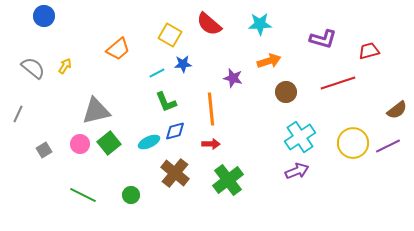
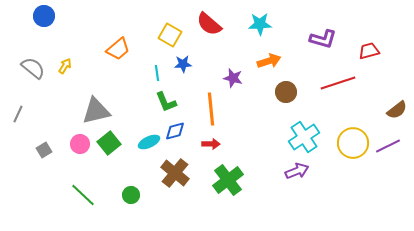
cyan line: rotated 70 degrees counterclockwise
cyan cross: moved 4 px right
green line: rotated 16 degrees clockwise
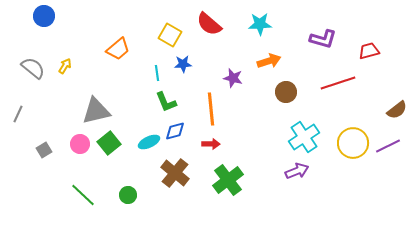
green circle: moved 3 px left
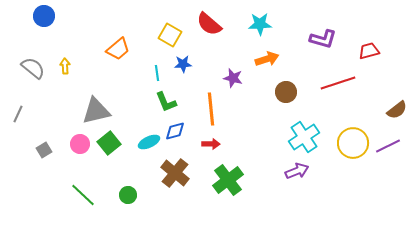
orange arrow: moved 2 px left, 2 px up
yellow arrow: rotated 35 degrees counterclockwise
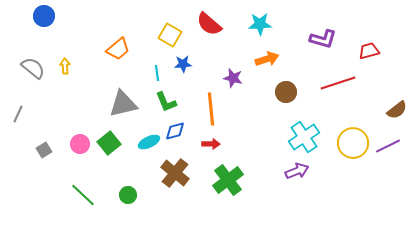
gray triangle: moved 27 px right, 7 px up
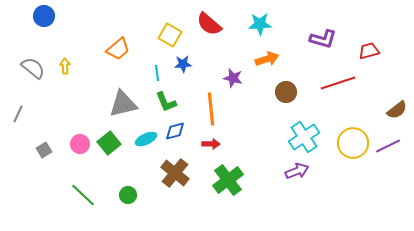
cyan ellipse: moved 3 px left, 3 px up
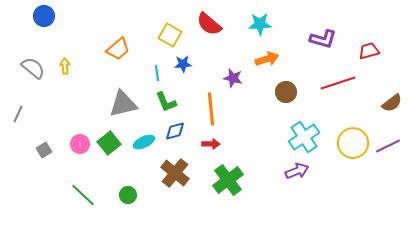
brown semicircle: moved 5 px left, 7 px up
cyan ellipse: moved 2 px left, 3 px down
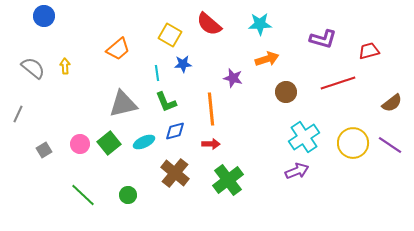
purple line: moved 2 px right, 1 px up; rotated 60 degrees clockwise
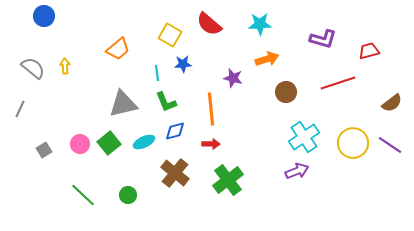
gray line: moved 2 px right, 5 px up
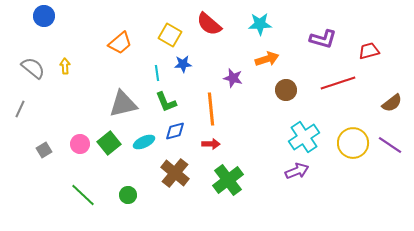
orange trapezoid: moved 2 px right, 6 px up
brown circle: moved 2 px up
